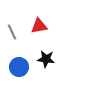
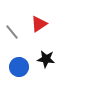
red triangle: moved 2 px up; rotated 24 degrees counterclockwise
gray line: rotated 14 degrees counterclockwise
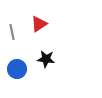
gray line: rotated 28 degrees clockwise
blue circle: moved 2 px left, 2 px down
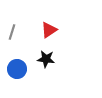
red triangle: moved 10 px right, 6 px down
gray line: rotated 28 degrees clockwise
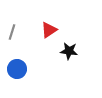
black star: moved 23 px right, 8 px up
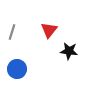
red triangle: rotated 18 degrees counterclockwise
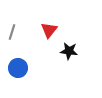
blue circle: moved 1 px right, 1 px up
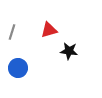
red triangle: rotated 36 degrees clockwise
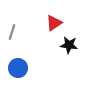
red triangle: moved 5 px right, 7 px up; rotated 18 degrees counterclockwise
black star: moved 6 px up
